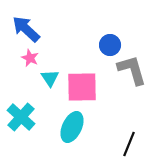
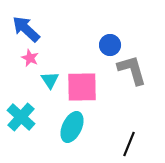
cyan triangle: moved 2 px down
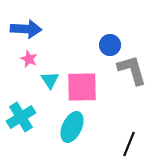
blue arrow: rotated 140 degrees clockwise
pink star: moved 1 px left, 1 px down
cyan cross: rotated 16 degrees clockwise
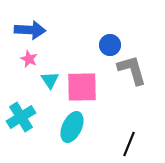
blue arrow: moved 4 px right, 1 px down
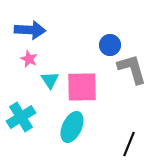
gray L-shape: moved 1 px up
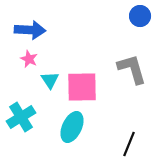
blue circle: moved 30 px right, 29 px up
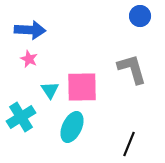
cyan triangle: moved 10 px down
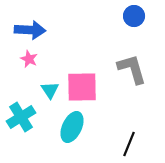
blue circle: moved 6 px left
